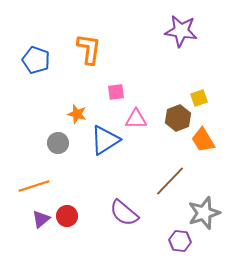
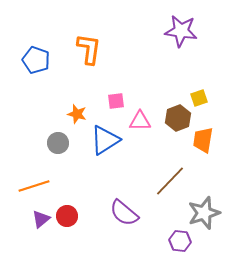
pink square: moved 9 px down
pink triangle: moved 4 px right, 2 px down
orange trapezoid: rotated 40 degrees clockwise
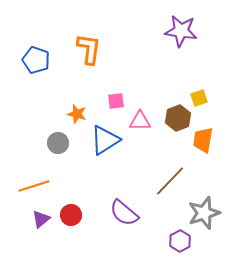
red circle: moved 4 px right, 1 px up
purple hexagon: rotated 25 degrees clockwise
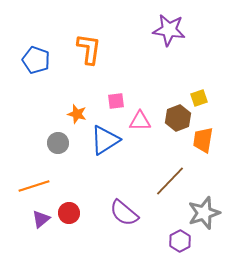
purple star: moved 12 px left, 1 px up
red circle: moved 2 px left, 2 px up
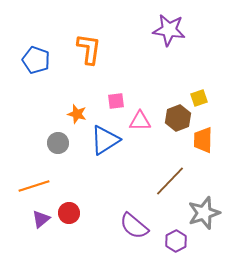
orange trapezoid: rotated 8 degrees counterclockwise
purple semicircle: moved 10 px right, 13 px down
purple hexagon: moved 4 px left
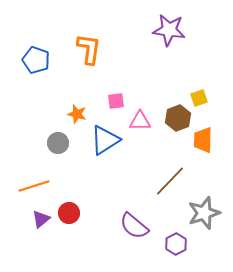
purple hexagon: moved 3 px down
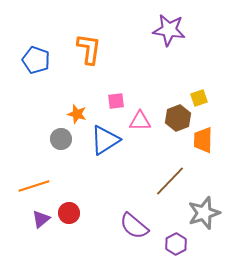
gray circle: moved 3 px right, 4 px up
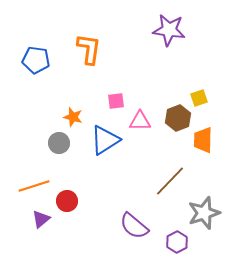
blue pentagon: rotated 12 degrees counterclockwise
orange star: moved 4 px left, 3 px down
gray circle: moved 2 px left, 4 px down
red circle: moved 2 px left, 12 px up
purple hexagon: moved 1 px right, 2 px up
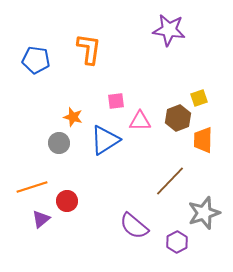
orange line: moved 2 px left, 1 px down
